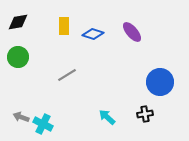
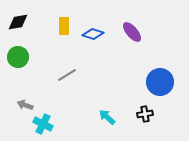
gray arrow: moved 4 px right, 12 px up
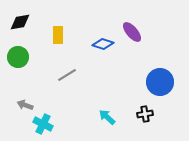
black diamond: moved 2 px right
yellow rectangle: moved 6 px left, 9 px down
blue diamond: moved 10 px right, 10 px down
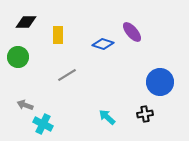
black diamond: moved 6 px right; rotated 10 degrees clockwise
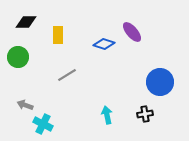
blue diamond: moved 1 px right
cyan arrow: moved 2 px up; rotated 36 degrees clockwise
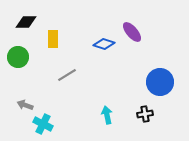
yellow rectangle: moved 5 px left, 4 px down
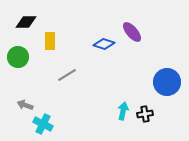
yellow rectangle: moved 3 px left, 2 px down
blue circle: moved 7 px right
cyan arrow: moved 16 px right, 4 px up; rotated 24 degrees clockwise
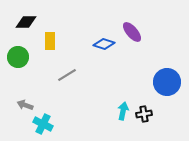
black cross: moved 1 px left
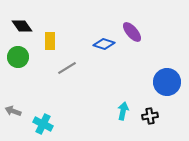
black diamond: moved 4 px left, 4 px down; rotated 55 degrees clockwise
gray line: moved 7 px up
gray arrow: moved 12 px left, 6 px down
black cross: moved 6 px right, 2 px down
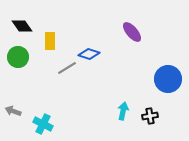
blue diamond: moved 15 px left, 10 px down
blue circle: moved 1 px right, 3 px up
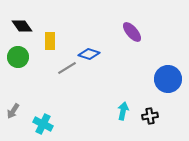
gray arrow: rotated 77 degrees counterclockwise
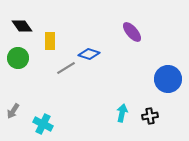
green circle: moved 1 px down
gray line: moved 1 px left
cyan arrow: moved 1 px left, 2 px down
